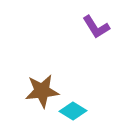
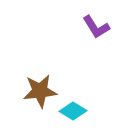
brown star: moved 2 px left
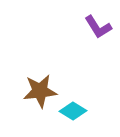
purple L-shape: moved 2 px right
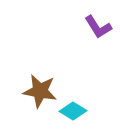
brown star: rotated 16 degrees clockwise
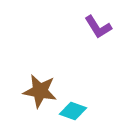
cyan diamond: rotated 12 degrees counterclockwise
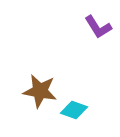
cyan diamond: moved 1 px right, 1 px up
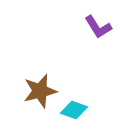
brown star: rotated 24 degrees counterclockwise
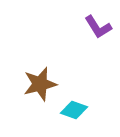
brown star: moved 7 px up
